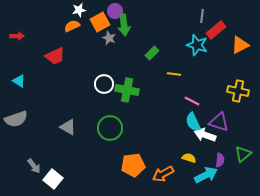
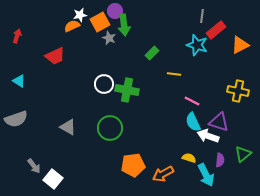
white star: moved 1 px right, 5 px down
red arrow: rotated 72 degrees counterclockwise
white arrow: moved 3 px right, 1 px down
cyan arrow: rotated 90 degrees clockwise
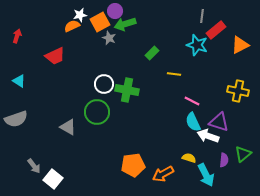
green arrow: moved 1 px right, 1 px up; rotated 80 degrees clockwise
green circle: moved 13 px left, 16 px up
purple semicircle: moved 4 px right
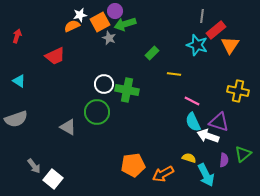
orange triangle: moved 10 px left; rotated 30 degrees counterclockwise
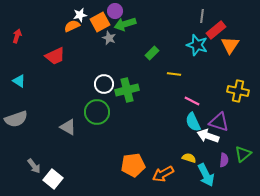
green cross: rotated 25 degrees counterclockwise
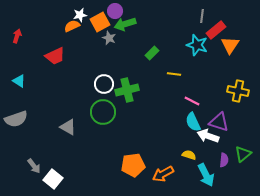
green circle: moved 6 px right
yellow semicircle: moved 3 px up
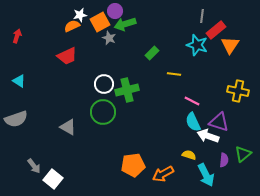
red trapezoid: moved 12 px right
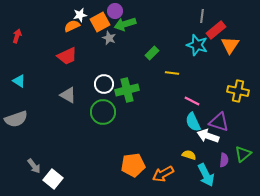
yellow line: moved 2 px left, 1 px up
gray triangle: moved 32 px up
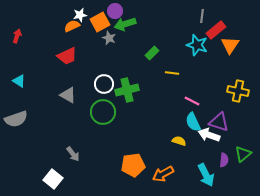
white arrow: moved 1 px right, 1 px up
yellow semicircle: moved 10 px left, 14 px up
gray arrow: moved 39 px right, 12 px up
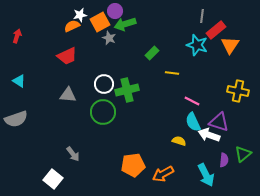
gray triangle: rotated 24 degrees counterclockwise
